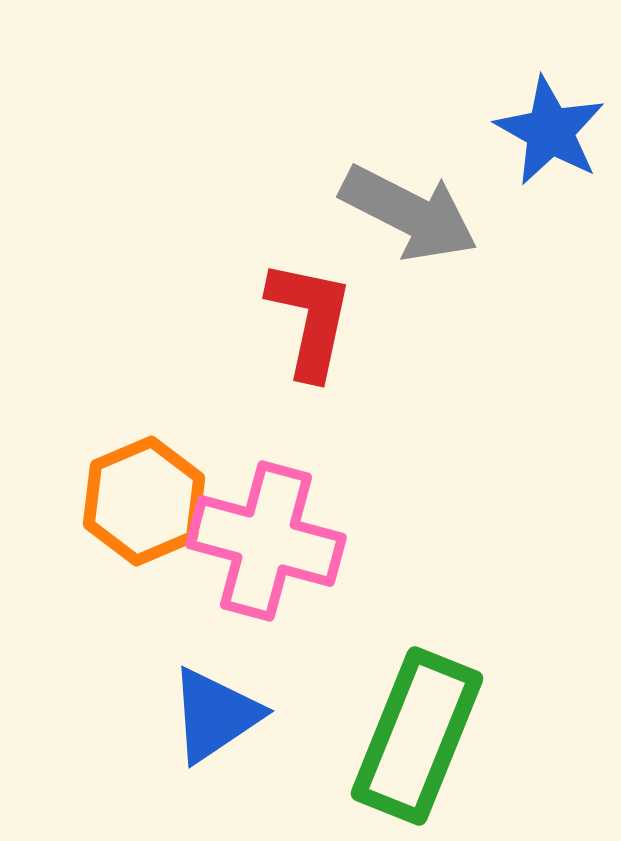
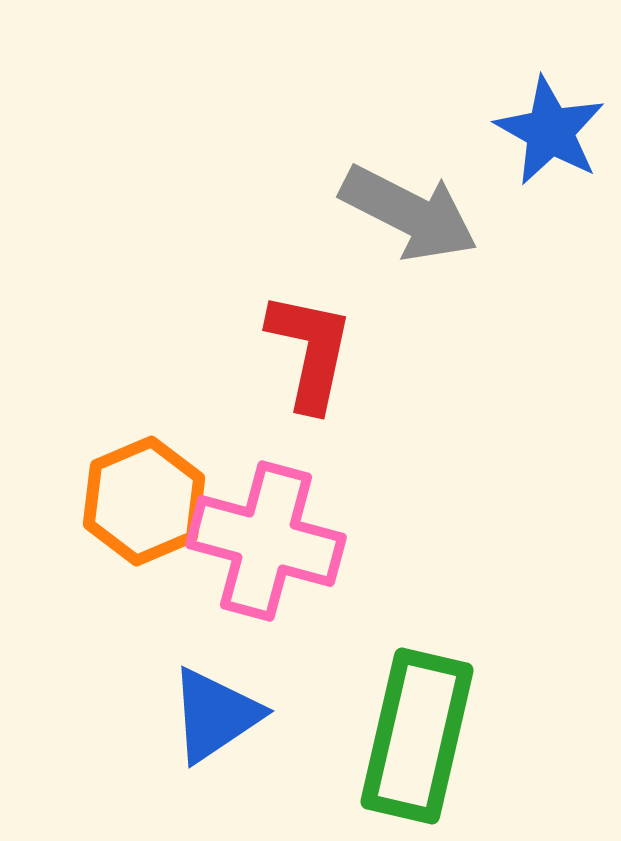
red L-shape: moved 32 px down
green rectangle: rotated 9 degrees counterclockwise
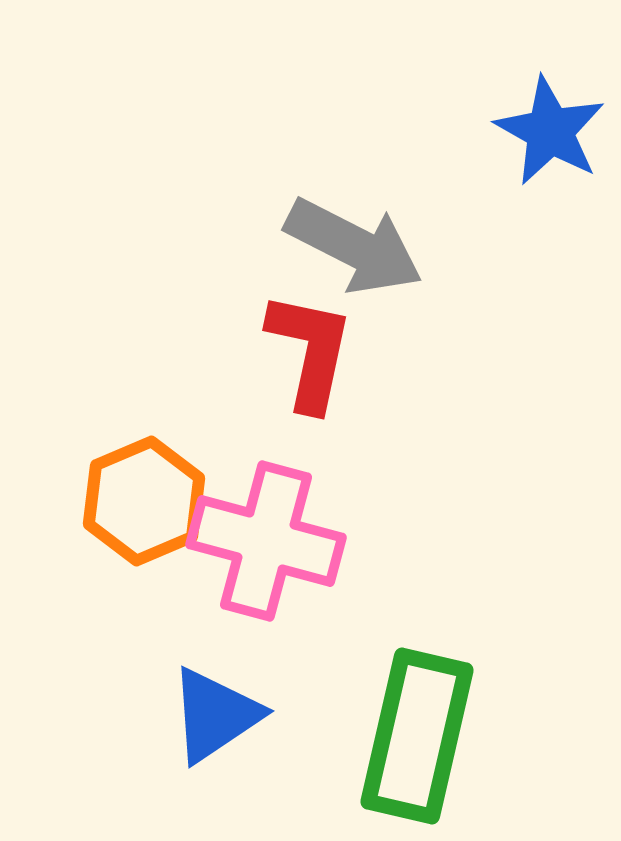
gray arrow: moved 55 px left, 33 px down
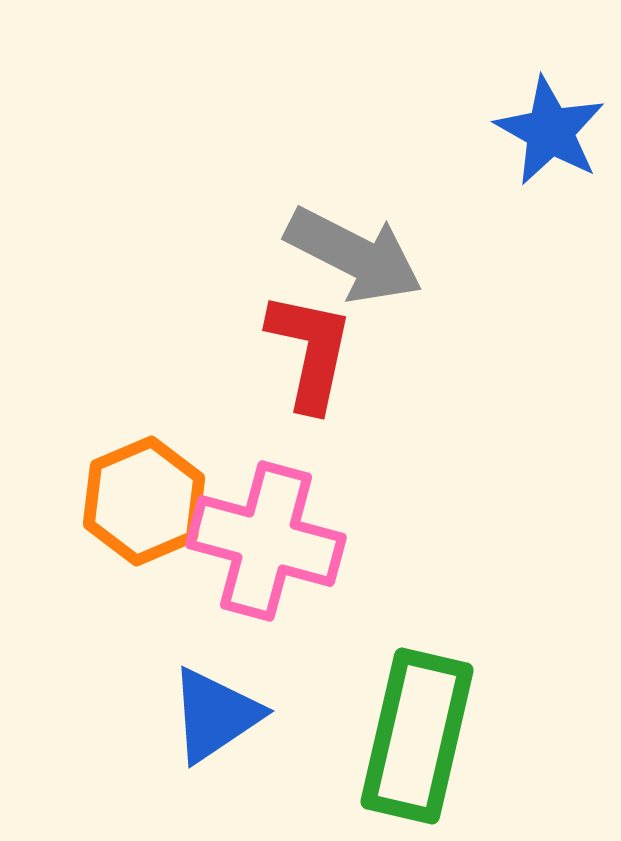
gray arrow: moved 9 px down
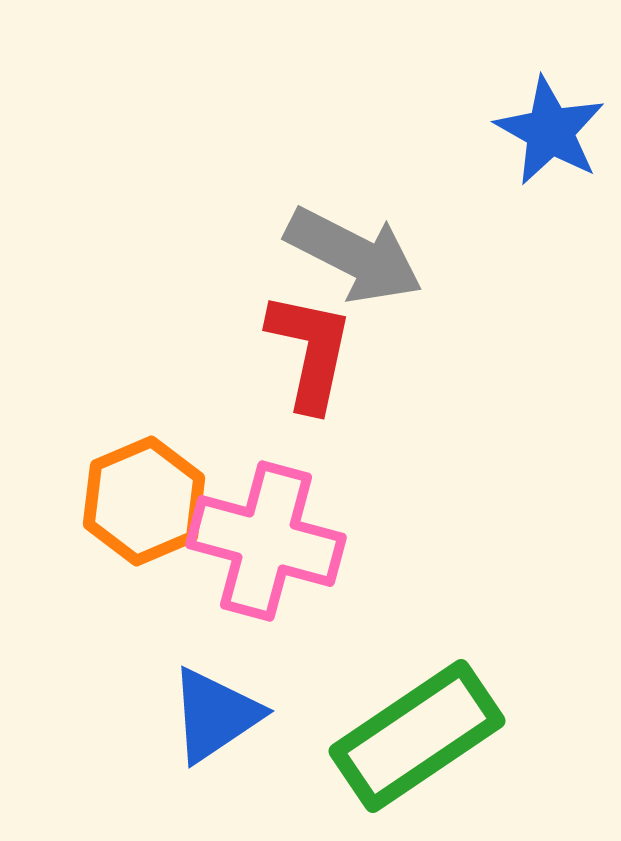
green rectangle: rotated 43 degrees clockwise
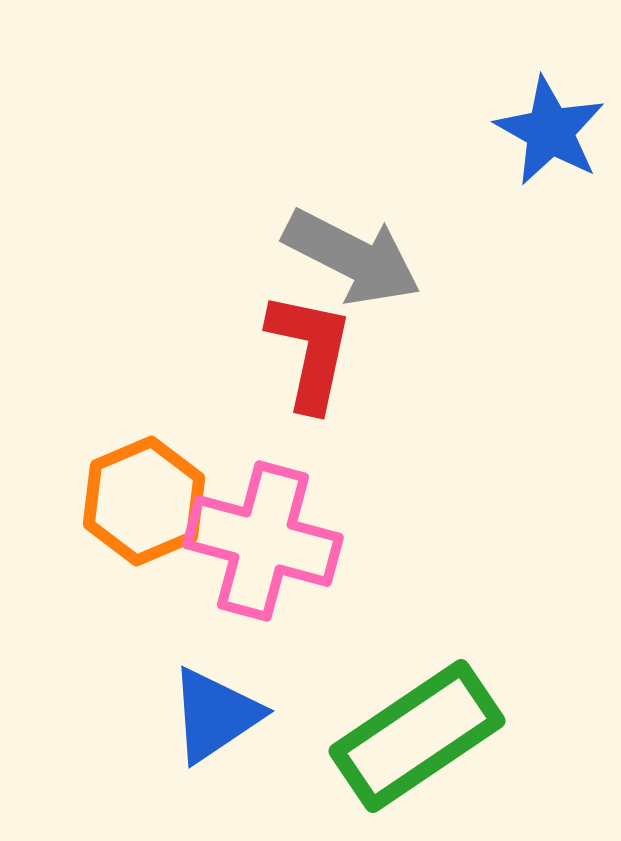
gray arrow: moved 2 px left, 2 px down
pink cross: moved 3 px left
